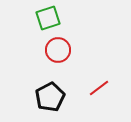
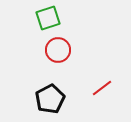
red line: moved 3 px right
black pentagon: moved 2 px down
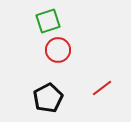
green square: moved 3 px down
black pentagon: moved 2 px left, 1 px up
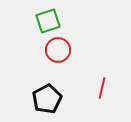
red line: rotated 40 degrees counterclockwise
black pentagon: moved 1 px left, 1 px down
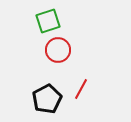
red line: moved 21 px left, 1 px down; rotated 15 degrees clockwise
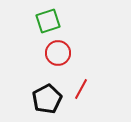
red circle: moved 3 px down
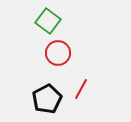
green square: rotated 35 degrees counterclockwise
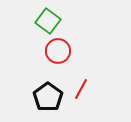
red circle: moved 2 px up
black pentagon: moved 1 px right, 2 px up; rotated 8 degrees counterclockwise
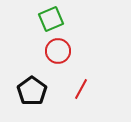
green square: moved 3 px right, 2 px up; rotated 30 degrees clockwise
black pentagon: moved 16 px left, 6 px up
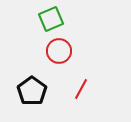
red circle: moved 1 px right
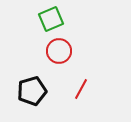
black pentagon: rotated 20 degrees clockwise
